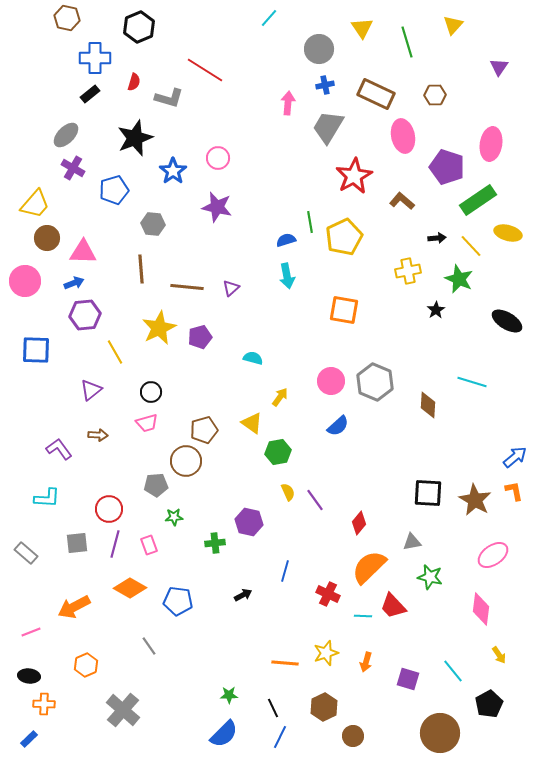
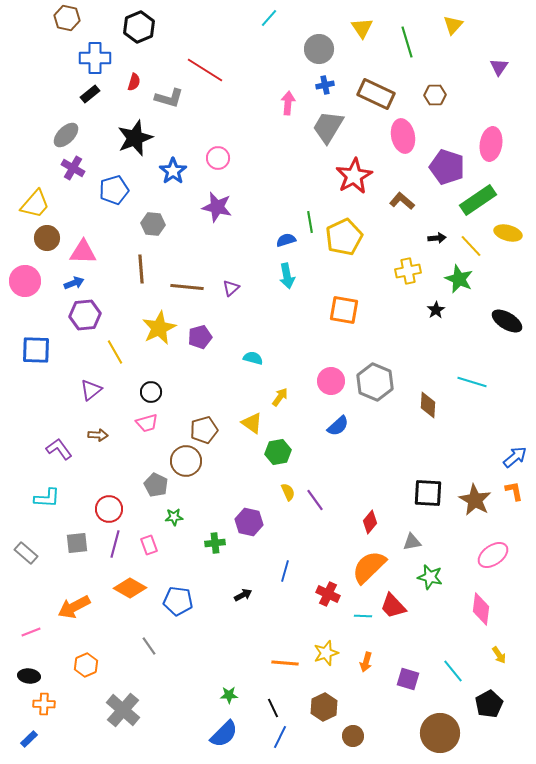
gray pentagon at (156, 485): rotated 30 degrees clockwise
red diamond at (359, 523): moved 11 px right, 1 px up
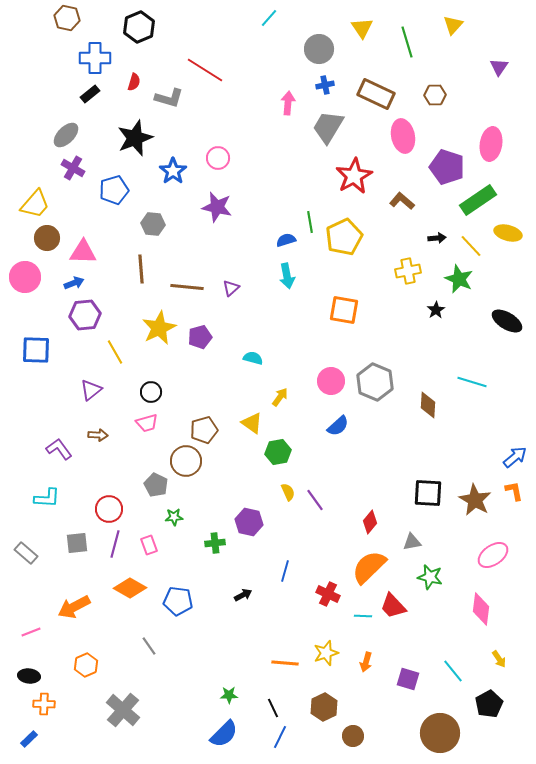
pink circle at (25, 281): moved 4 px up
yellow arrow at (499, 655): moved 4 px down
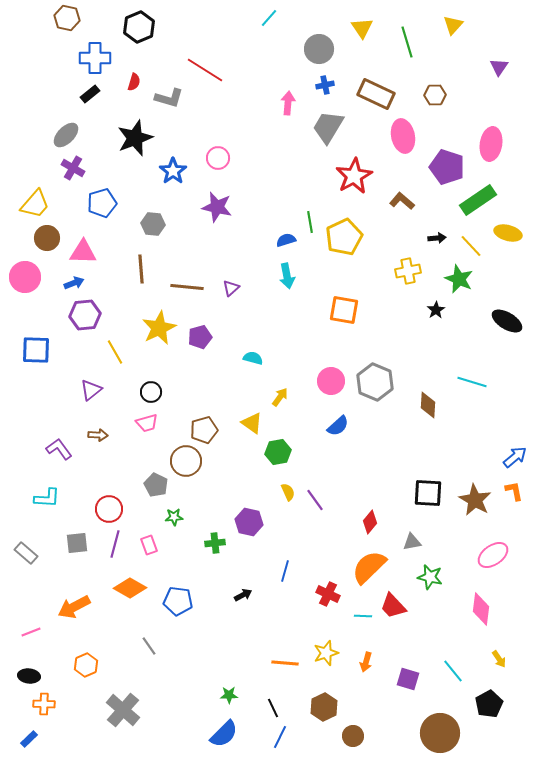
blue pentagon at (114, 190): moved 12 px left, 13 px down
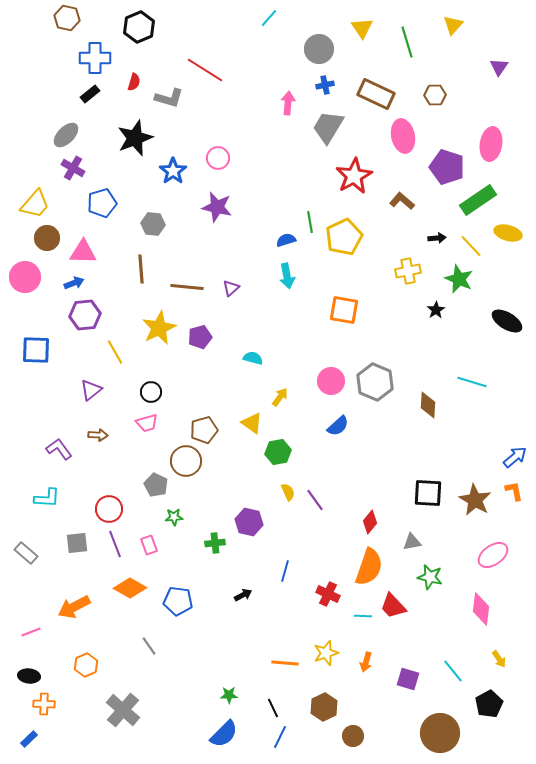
purple line at (115, 544): rotated 36 degrees counterclockwise
orange semicircle at (369, 567): rotated 153 degrees clockwise
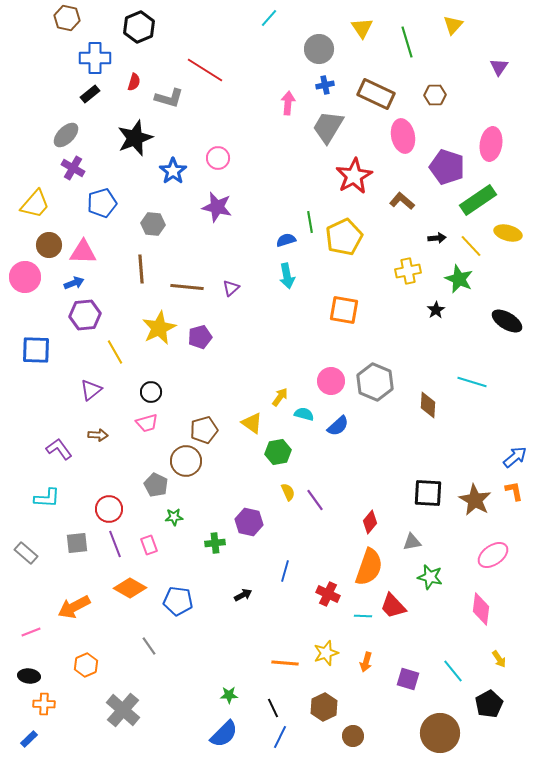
brown circle at (47, 238): moved 2 px right, 7 px down
cyan semicircle at (253, 358): moved 51 px right, 56 px down
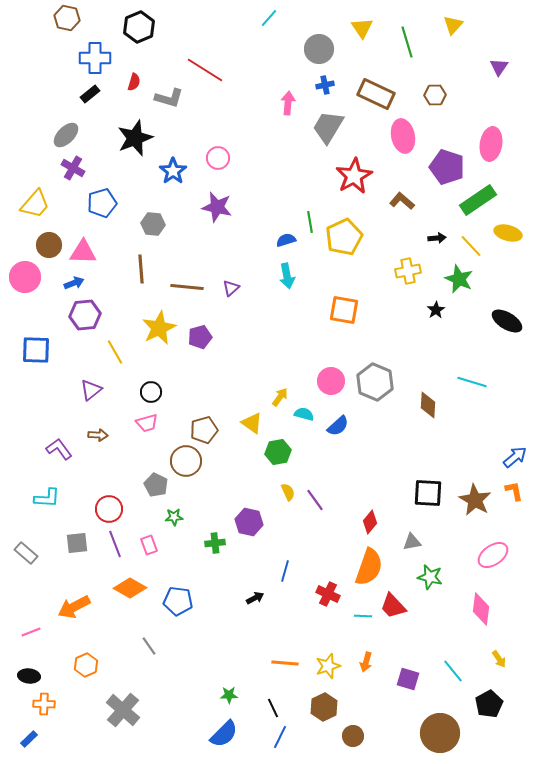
black arrow at (243, 595): moved 12 px right, 3 px down
yellow star at (326, 653): moved 2 px right, 13 px down
